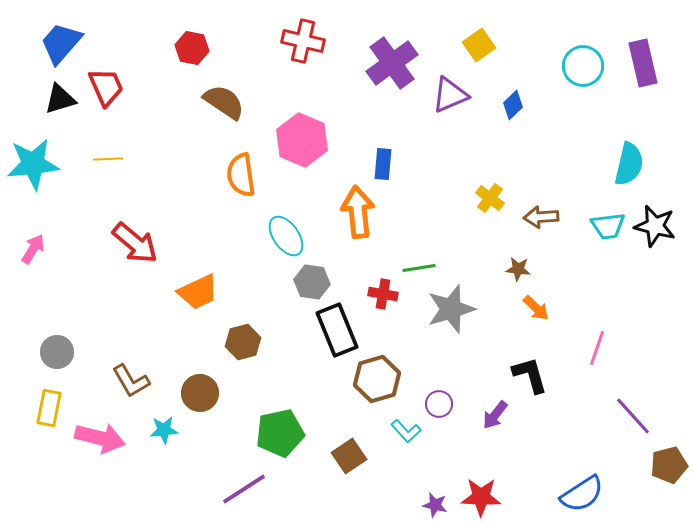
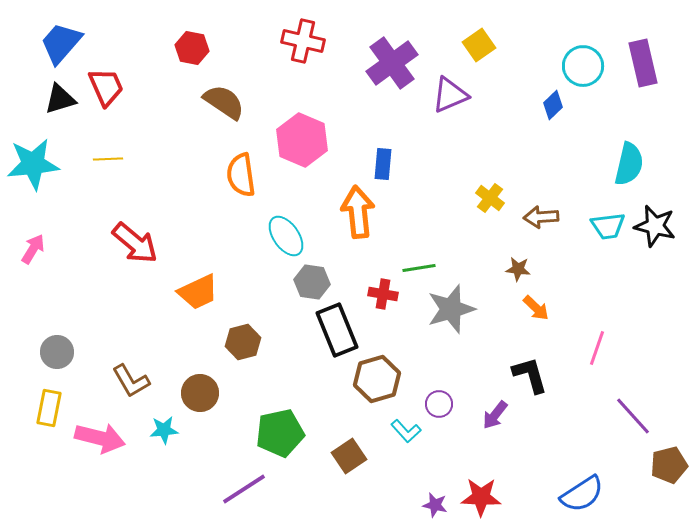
blue diamond at (513, 105): moved 40 px right
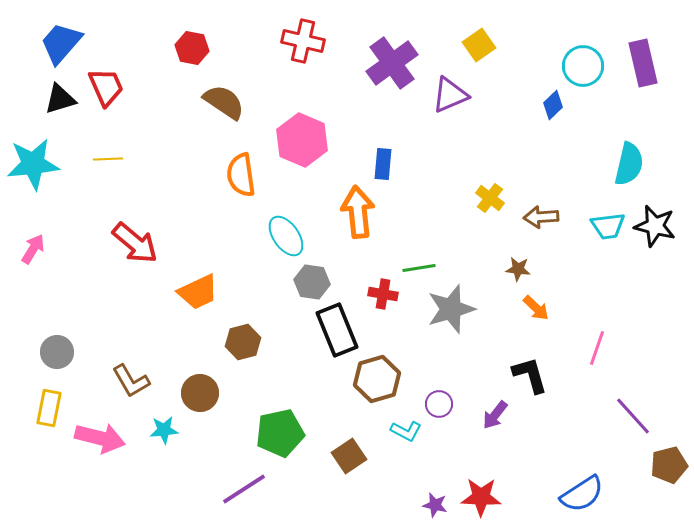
cyan L-shape at (406, 431): rotated 20 degrees counterclockwise
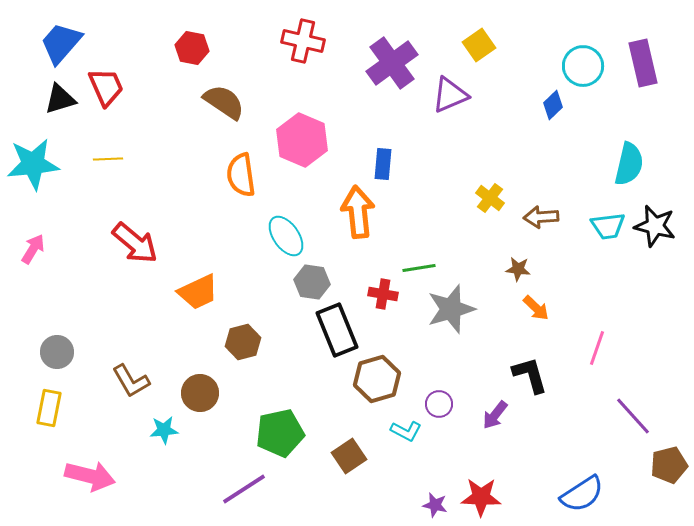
pink arrow at (100, 438): moved 10 px left, 38 px down
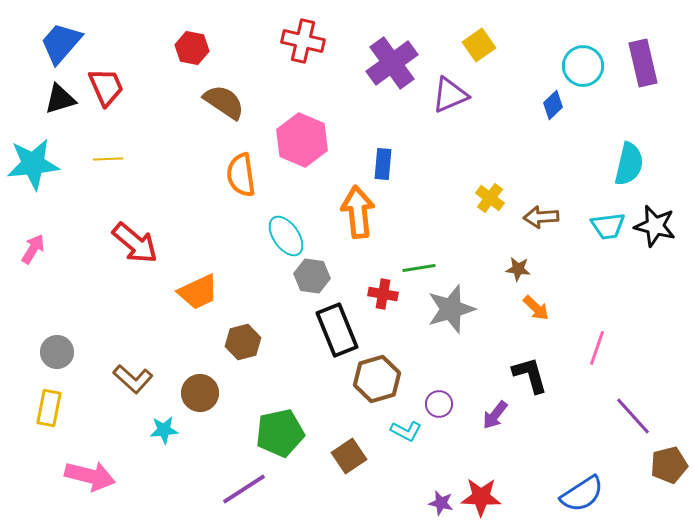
gray hexagon at (312, 282): moved 6 px up
brown L-shape at (131, 381): moved 2 px right, 2 px up; rotated 18 degrees counterclockwise
purple star at (435, 505): moved 6 px right, 2 px up
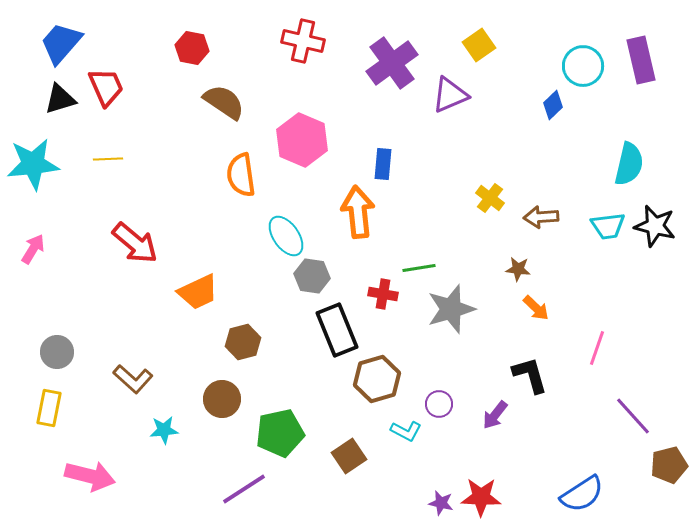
purple rectangle at (643, 63): moved 2 px left, 3 px up
brown circle at (200, 393): moved 22 px right, 6 px down
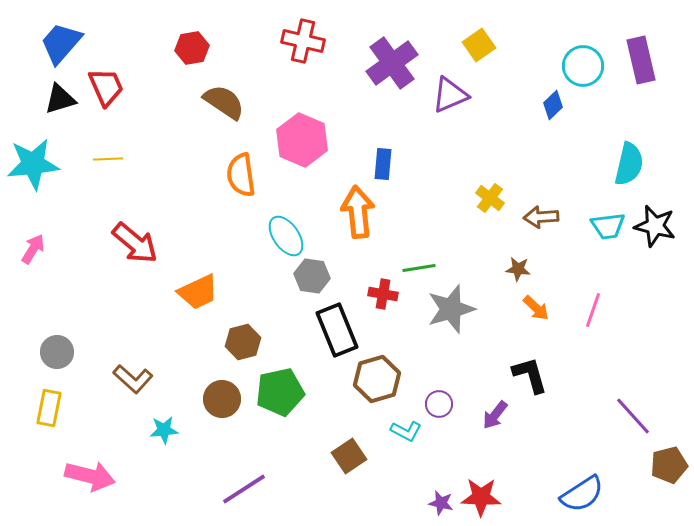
red hexagon at (192, 48): rotated 20 degrees counterclockwise
pink line at (597, 348): moved 4 px left, 38 px up
green pentagon at (280, 433): moved 41 px up
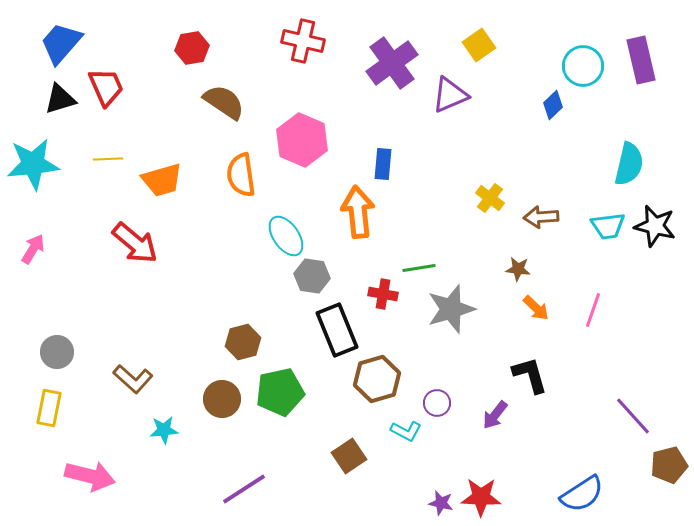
orange trapezoid at (198, 292): moved 36 px left, 112 px up; rotated 9 degrees clockwise
purple circle at (439, 404): moved 2 px left, 1 px up
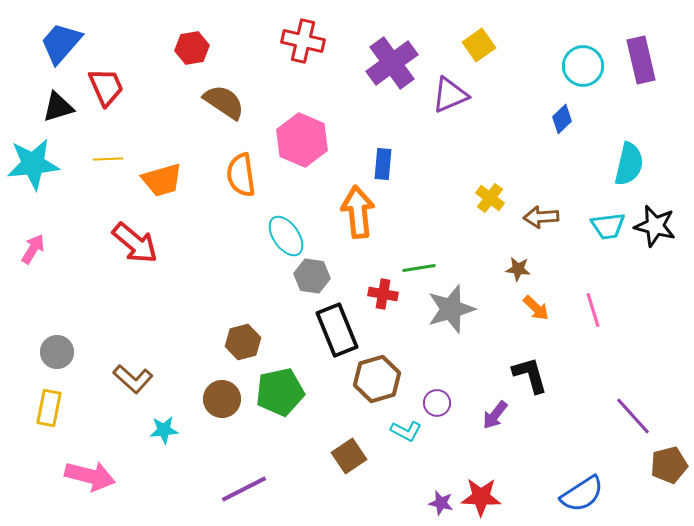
black triangle at (60, 99): moved 2 px left, 8 px down
blue diamond at (553, 105): moved 9 px right, 14 px down
pink line at (593, 310): rotated 36 degrees counterclockwise
purple line at (244, 489): rotated 6 degrees clockwise
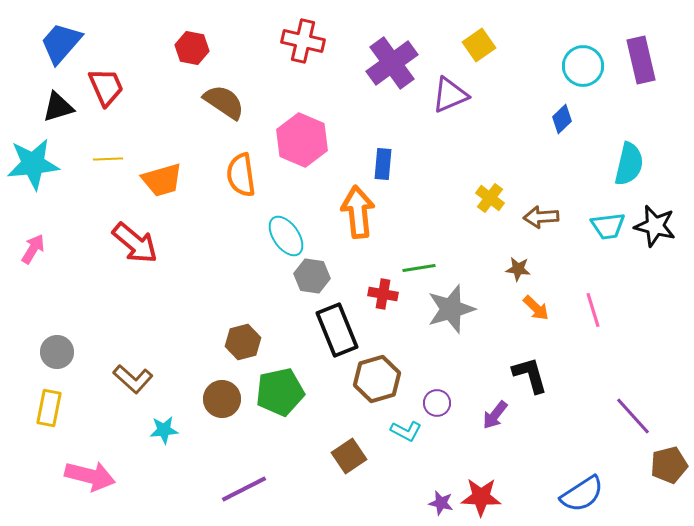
red hexagon at (192, 48): rotated 20 degrees clockwise
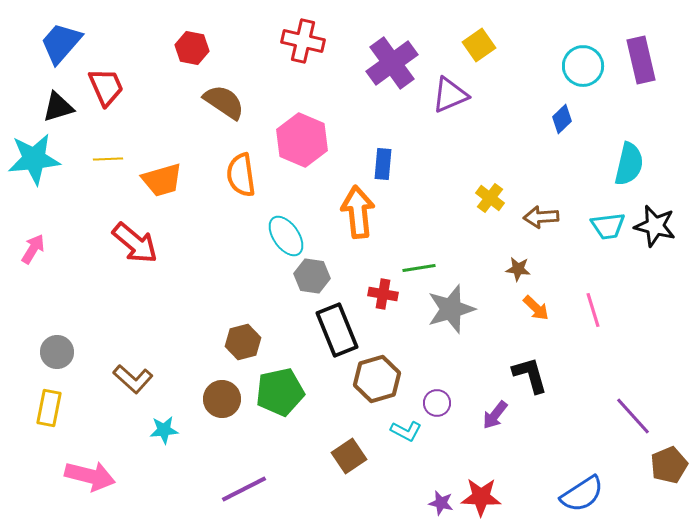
cyan star at (33, 164): moved 1 px right, 5 px up
brown pentagon at (669, 465): rotated 9 degrees counterclockwise
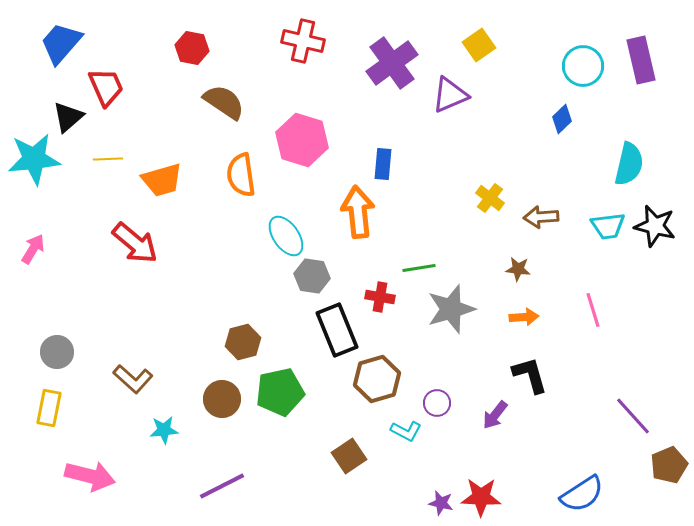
black triangle at (58, 107): moved 10 px right, 10 px down; rotated 24 degrees counterclockwise
pink hexagon at (302, 140): rotated 6 degrees counterclockwise
red cross at (383, 294): moved 3 px left, 3 px down
orange arrow at (536, 308): moved 12 px left, 9 px down; rotated 48 degrees counterclockwise
purple line at (244, 489): moved 22 px left, 3 px up
